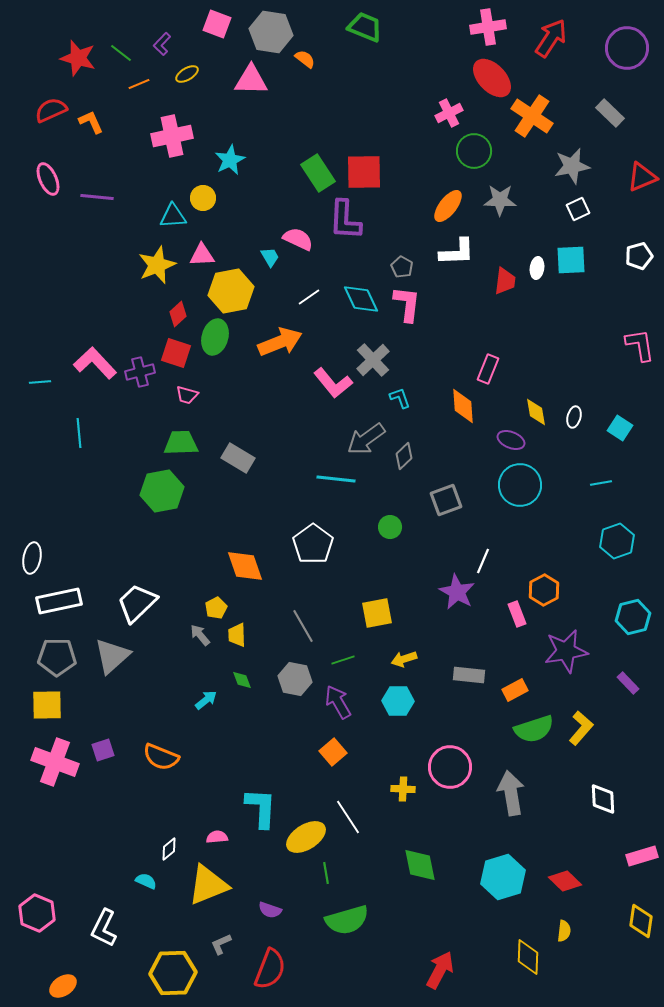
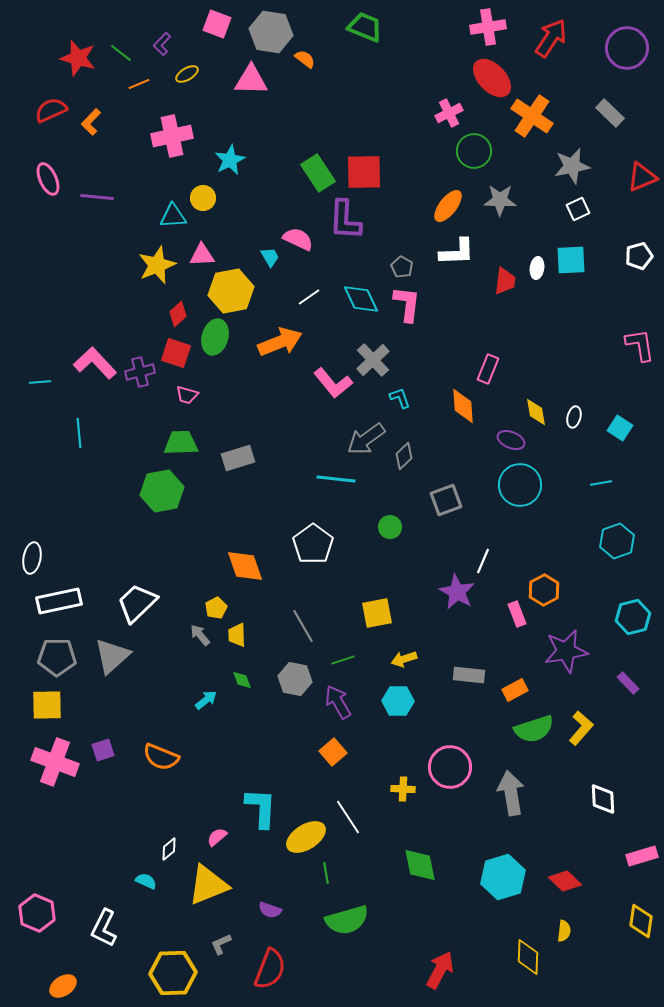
orange L-shape at (91, 122): rotated 112 degrees counterclockwise
gray rectangle at (238, 458): rotated 48 degrees counterclockwise
pink semicircle at (217, 837): rotated 35 degrees counterclockwise
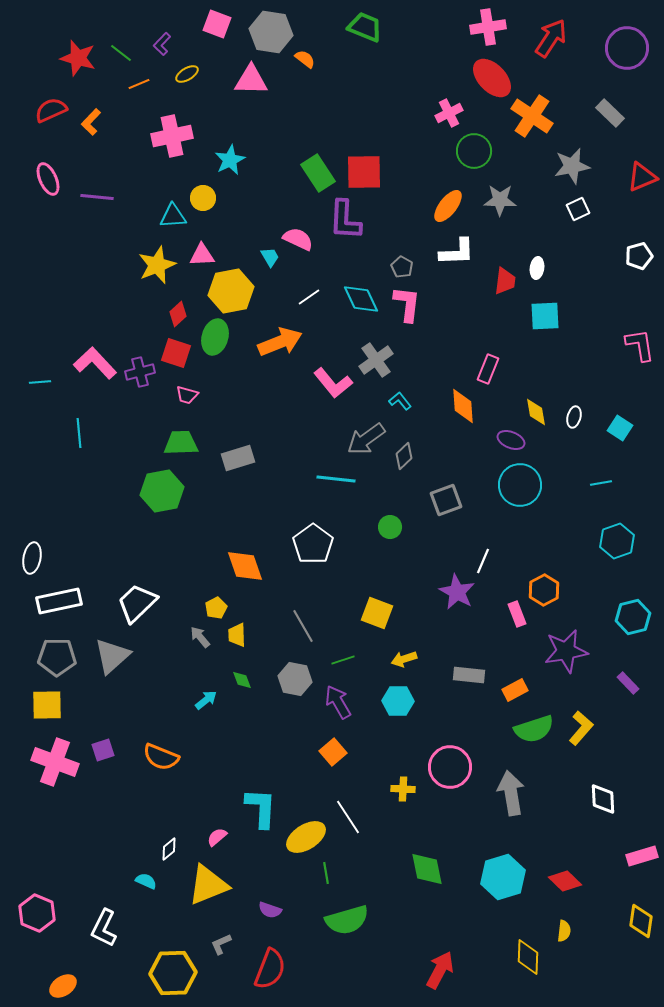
cyan square at (571, 260): moved 26 px left, 56 px down
gray cross at (373, 360): moved 3 px right; rotated 8 degrees clockwise
cyan L-shape at (400, 398): moved 3 px down; rotated 20 degrees counterclockwise
yellow square at (377, 613): rotated 32 degrees clockwise
gray arrow at (200, 635): moved 2 px down
green diamond at (420, 865): moved 7 px right, 4 px down
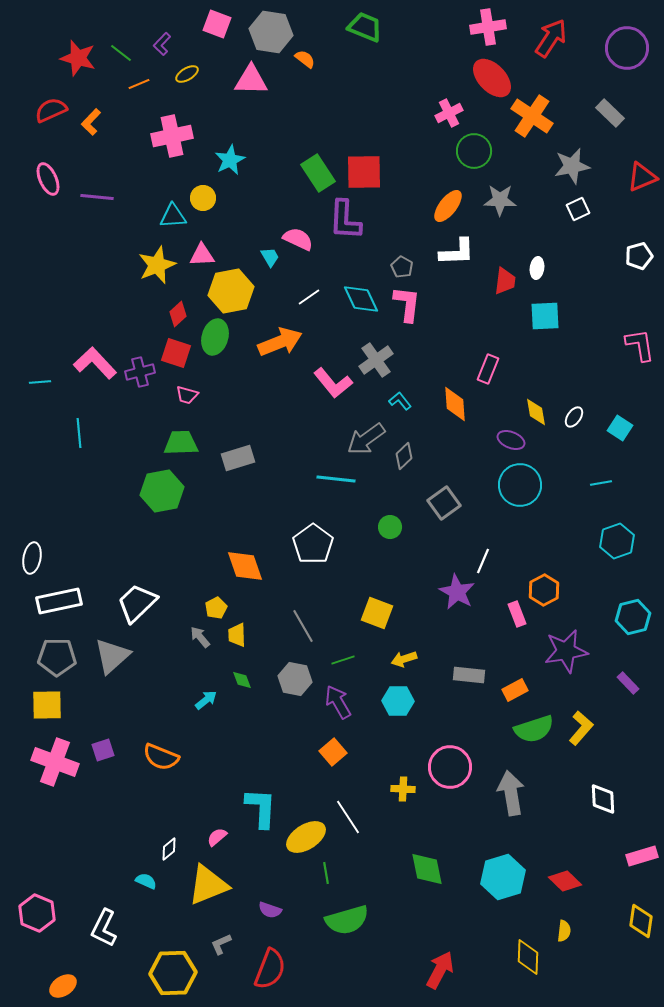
orange diamond at (463, 406): moved 8 px left, 2 px up
white ellipse at (574, 417): rotated 20 degrees clockwise
gray square at (446, 500): moved 2 px left, 3 px down; rotated 16 degrees counterclockwise
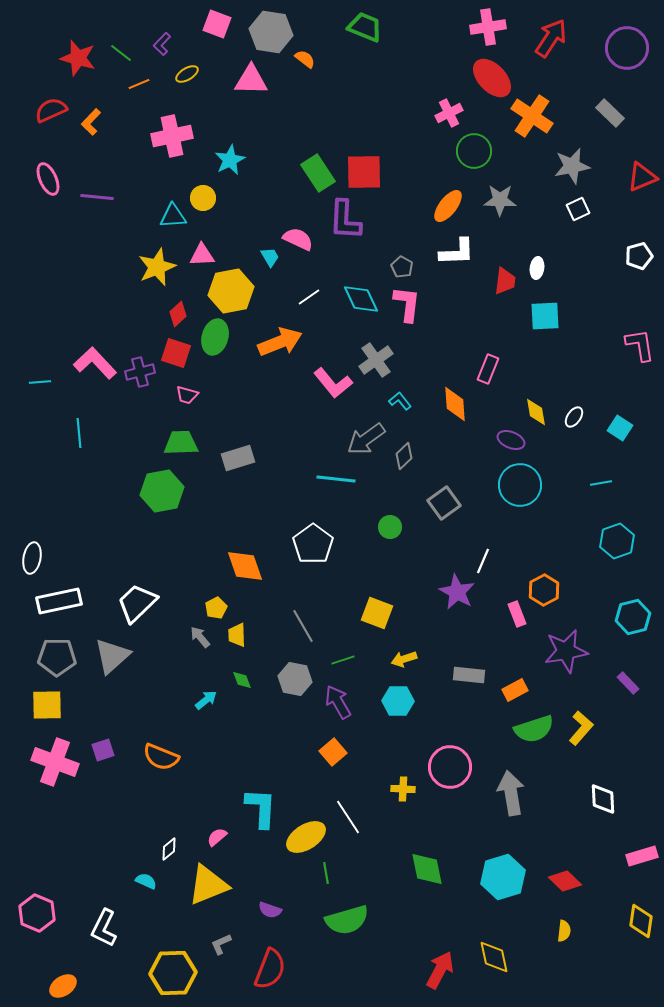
yellow star at (157, 265): moved 2 px down
yellow diamond at (528, 957): moved 34 px left; rotated 15 degrees counterclockwise
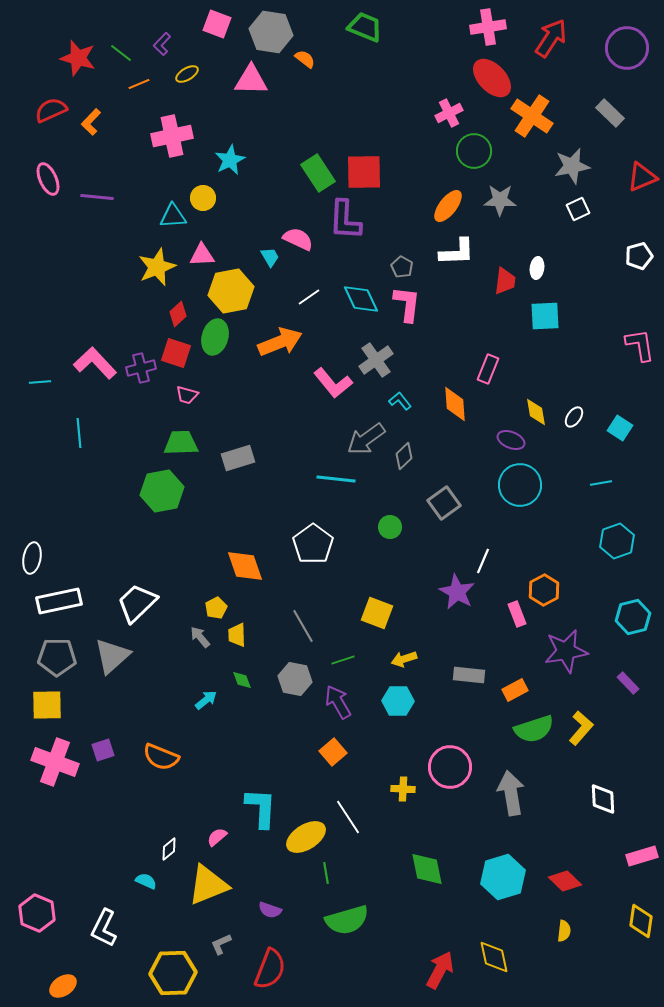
purple cross at (140, 372): moved 1 px right, 4 px up
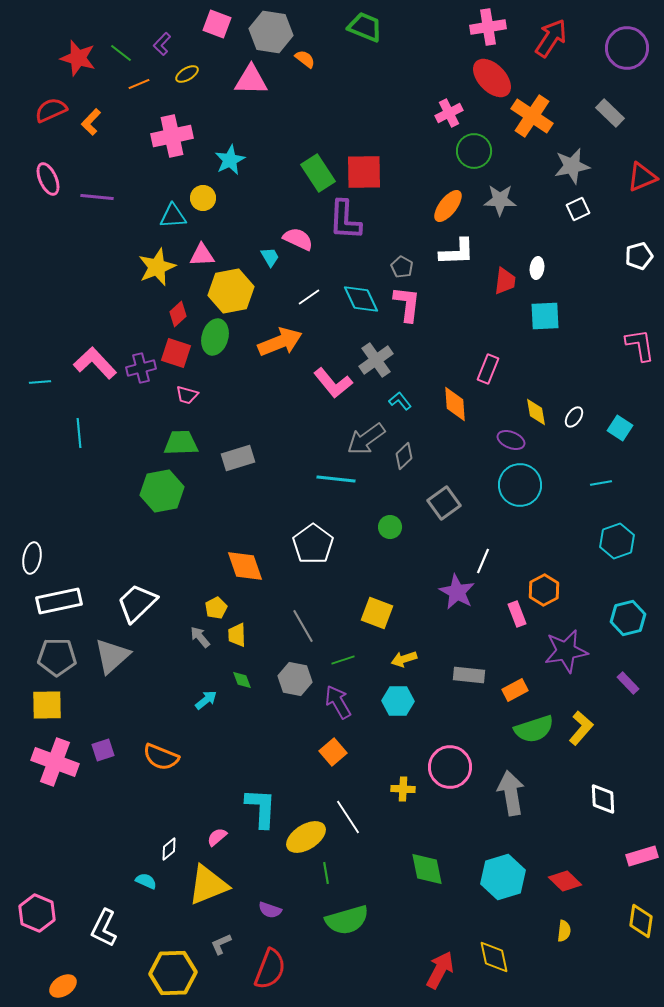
cyan hexagon at (633, 617): moved 5 px left, 1 px down
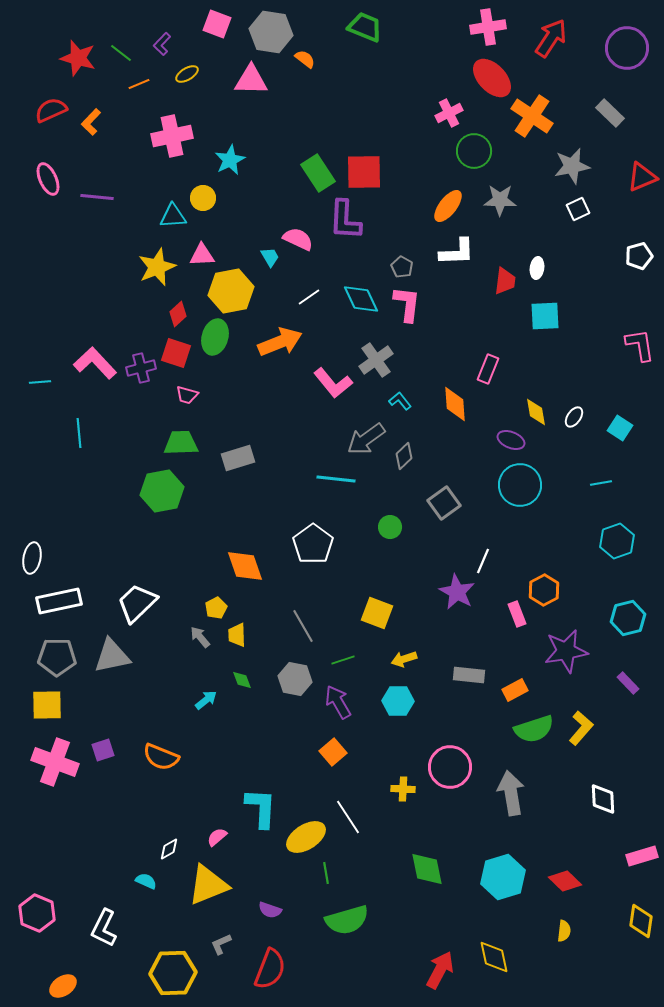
gray triangle at (112, 656): rotated 30 degrees clockwise
white diamond at (169, 849): rotated 10 degrees clockwise
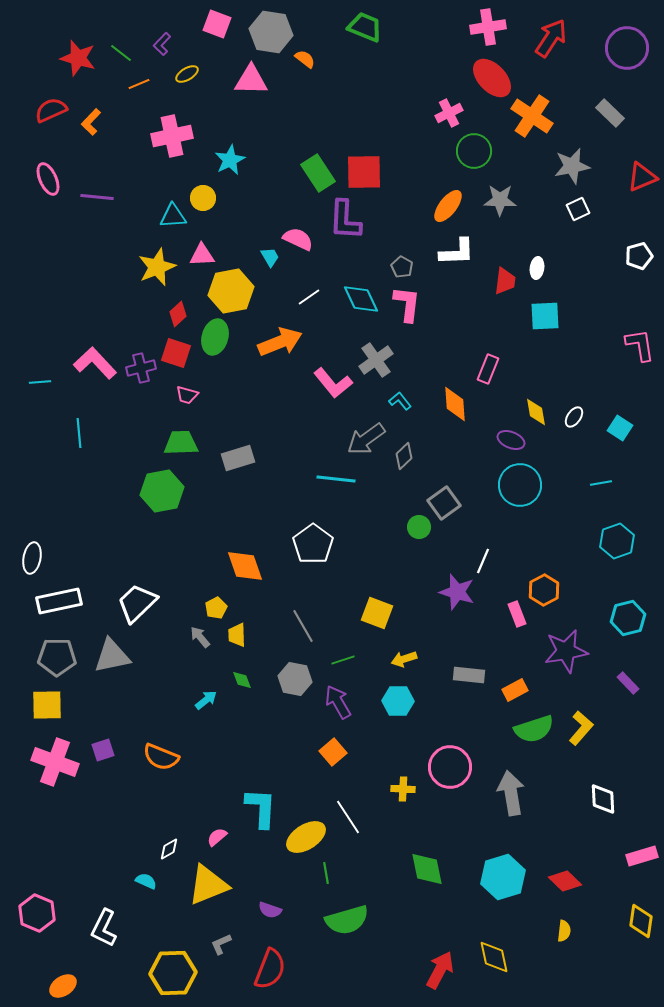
green circle at (390, 527): moved 29 px right
purple star at (457, 592): rotated 12 degrees counterclockwise
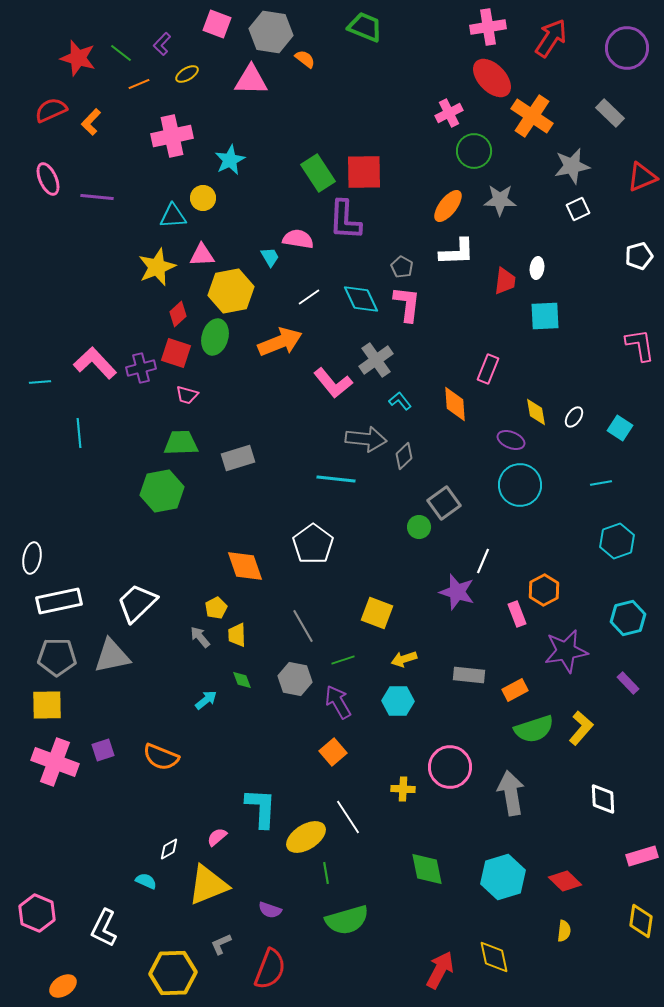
pink semicircle at (298, 239): rotated 16 degrees counterclockwise
gray arrow at (366, 439): rotated 138 degrees counterclockwise
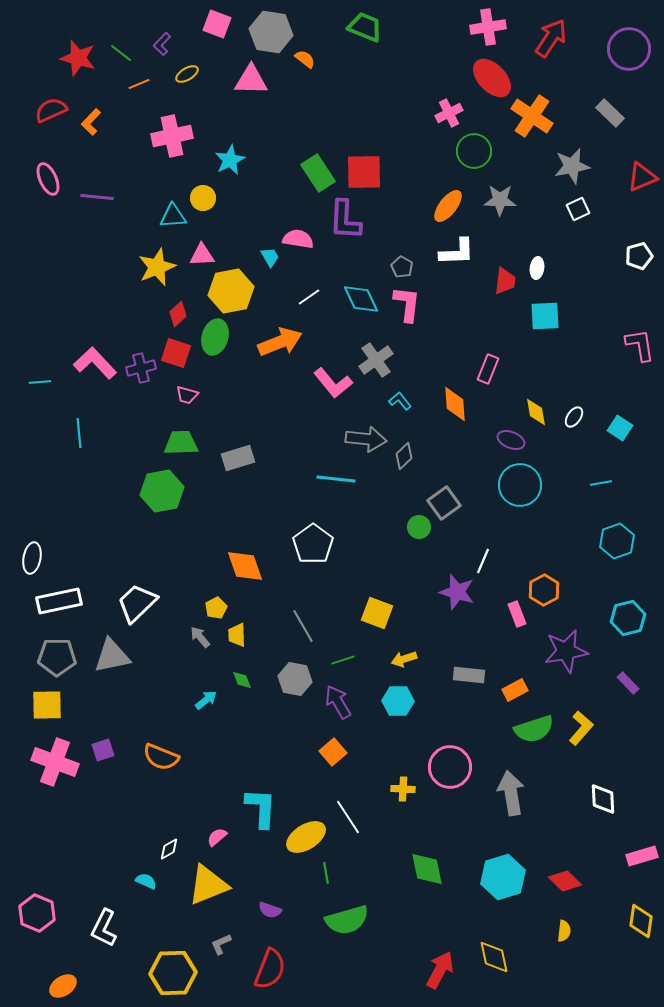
purple circle at (627, 48): moved 2 px right, 1 px down
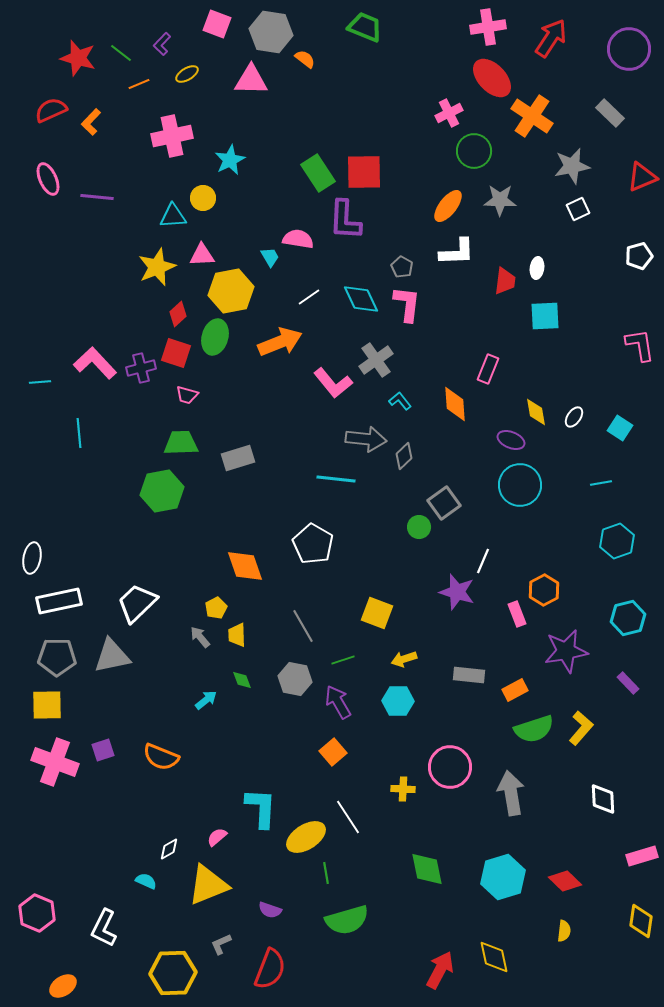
white pentagon at (313, 544): rotated 6 degrees counterclockwise
